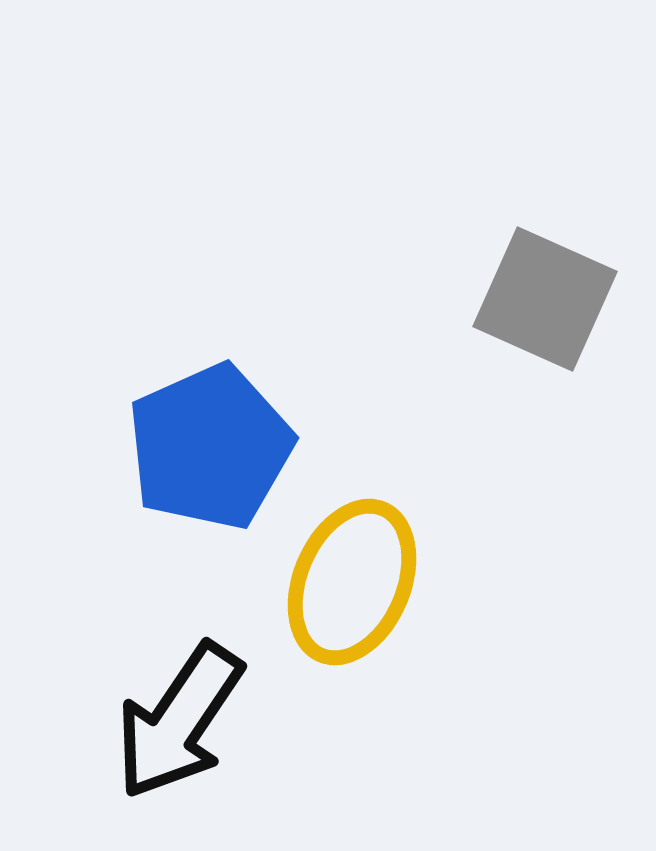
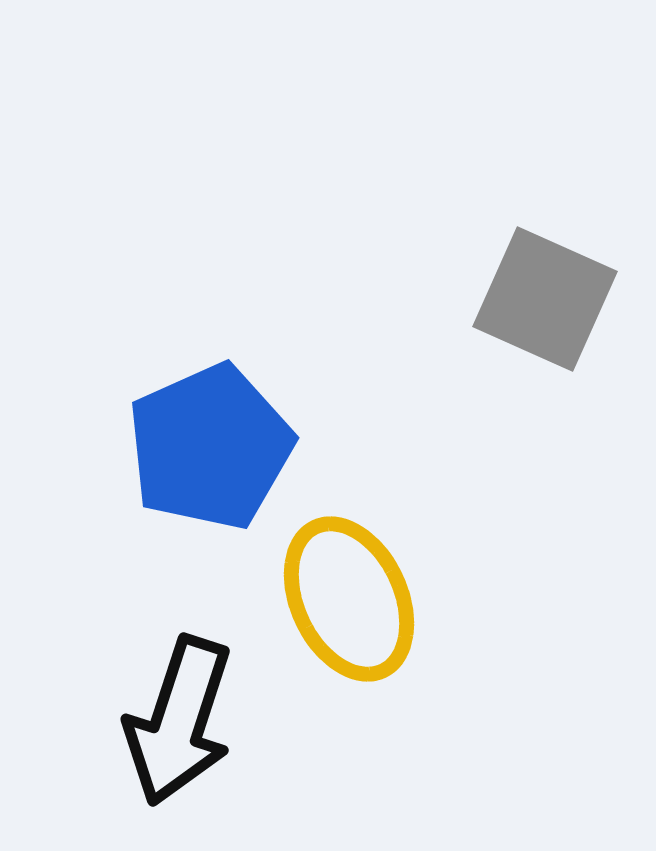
yellow ellipse: moved 3 px left, 17 px down; rotated 48 degrees counterclockwise
black arrow: rotated 16 degrees counterclockwise
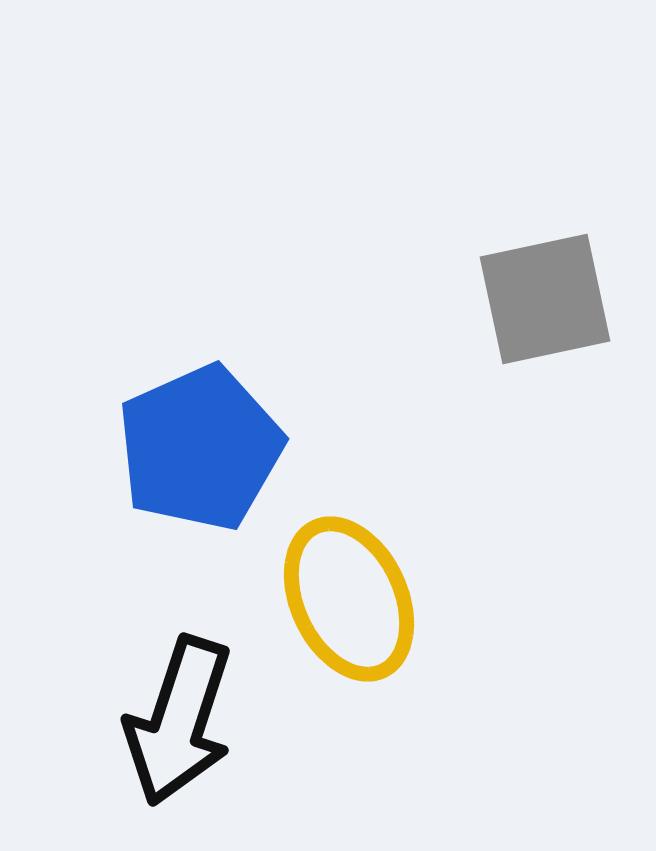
gray square: rotated 36 degrees counterclockwise
blue pentagon: moved 10 px left, 1 px down
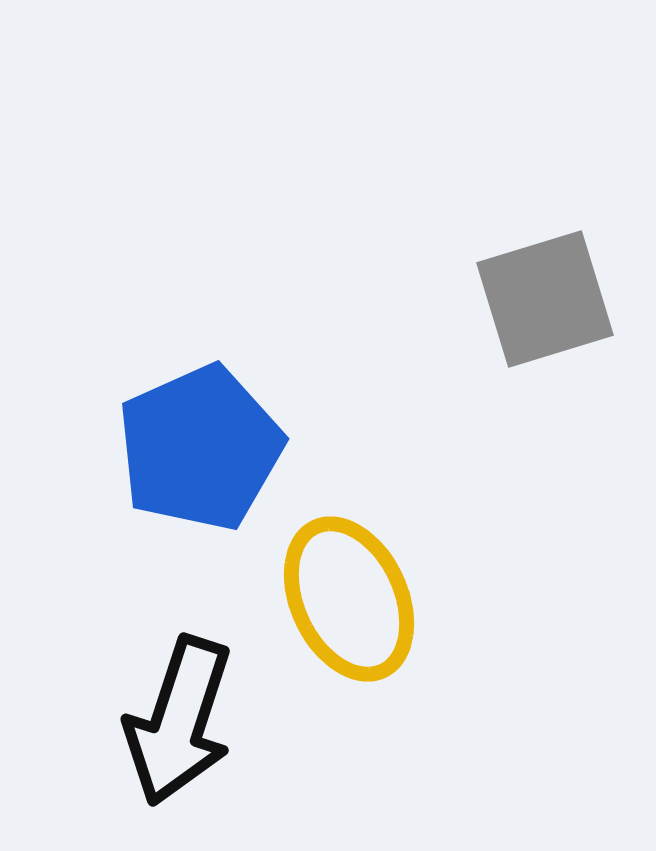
gray square: rotated 5 degrees counterclockwise
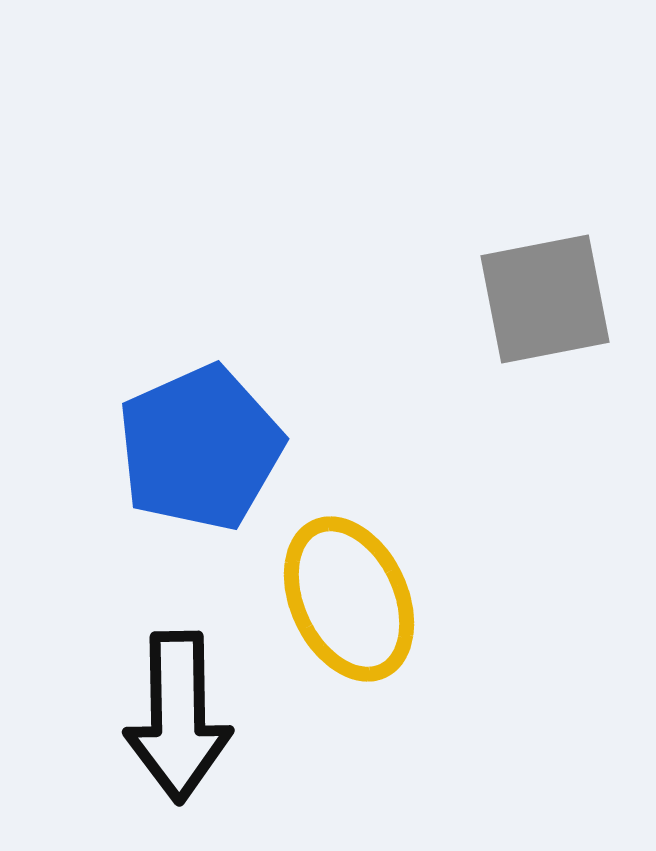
gray square: rotated 6 degrees clockwise
black arrow: moved 1 px left, 4 px up; rotated 19 degrees counterclockwise
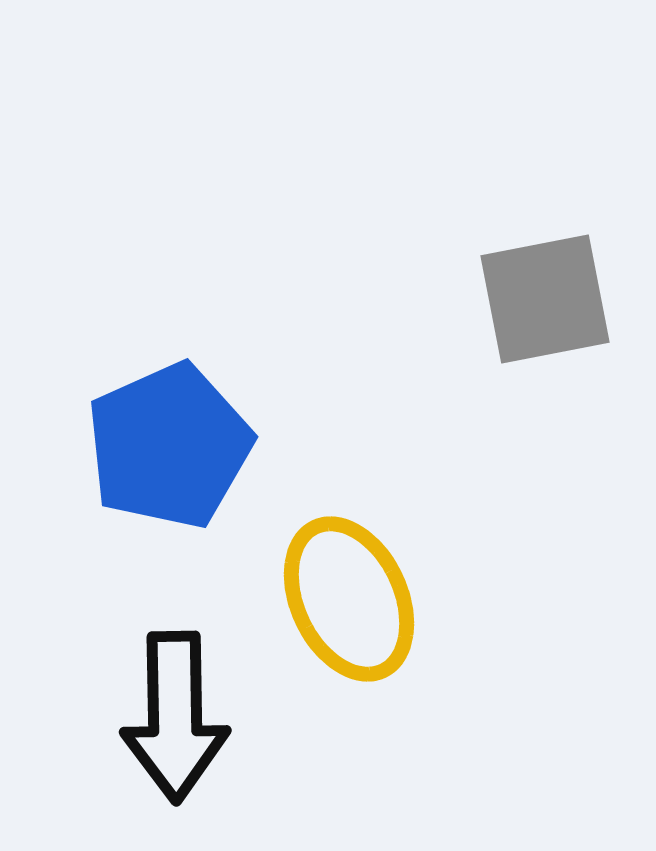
blue pentagon: moved 31 px left, 2 px up
black arrow: moved 3 px left
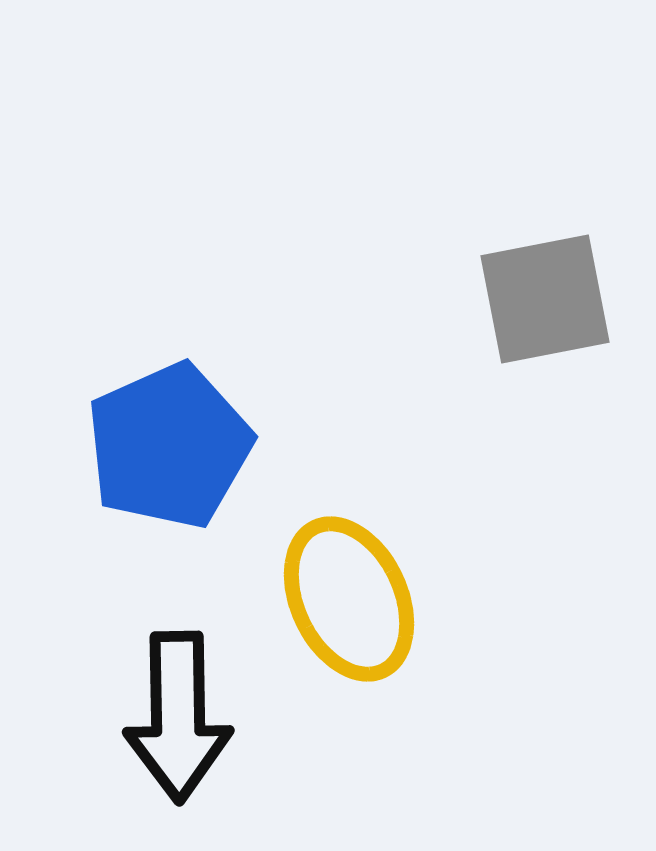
black arrow: moved 3 px right
